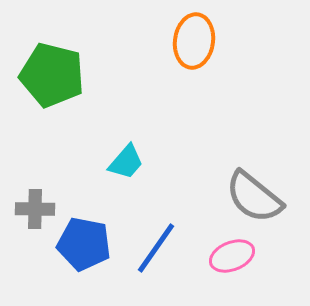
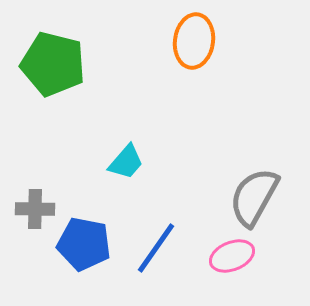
green pentagon: moved 1 px right, 11 px up
gray semicircle: rotated 80 degrees clockwise
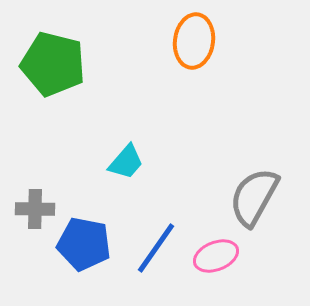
pink ellipse: moved 16 px left
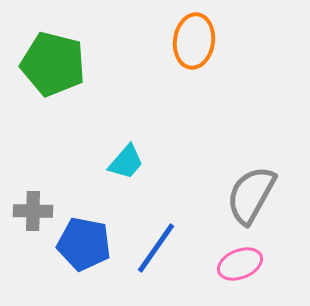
gray semicircle: moved 3 px left, 2 px up
gray cross: moved 2 px left, 2 px down
pink ellipse: moved 24 px right, 8 px down
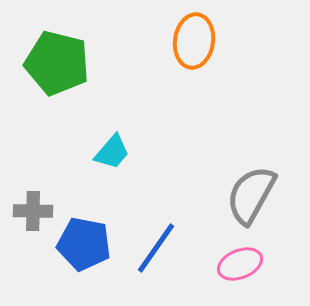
green pentagon: moved 4 px right, 1 px up
cyan trapezoid: moved 14 px left, 10 px up
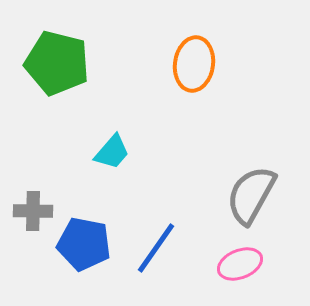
orange ellipse: moved 23 px down
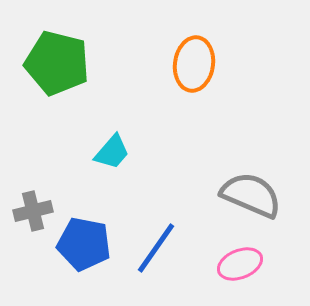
gray semicircle: rotated 84 degrees clockwise
gray cross: rotated 15 degrees counterclockwise
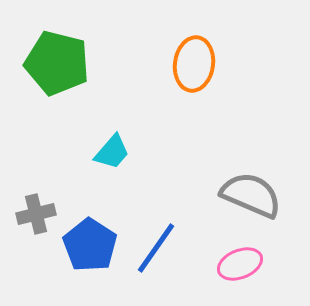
gray cross: moved 3 px right, 3 px down
blue pentagon: moved 6 px right, 1 px down; rotated 22 degrees clockwise
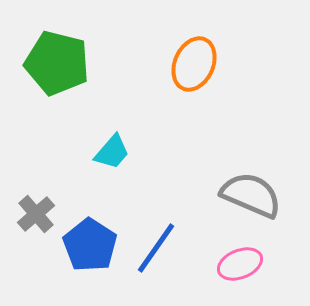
orange ellipse: rotated 16 degrees clockwise
gray cross: rotated 27 degrees counterclockwise
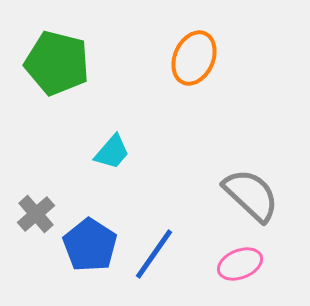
orange ellipse: moved 6 px up
gray semicircle: rotated 20 degrees clockwise
blue line: moved 2 px left, 6 px down
